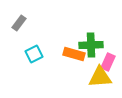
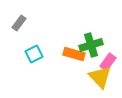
green cross: rotated 15 degrees counterclockwise
pink rectangle: rotated 12 degrees clockwise
yellow triangle: rotated 50 degrees clockwise
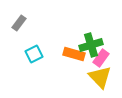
pink rectangle: moved 7 px left, 4 px up
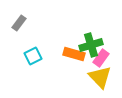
cyan square: moved 1 px left, 2 px down
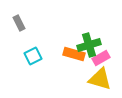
gray rectangle: rotated 63 degrees counterclockwise
green cross: moved 2 px left
pink rectangle: rotated 24 degrees clockwise
yellow triangle: moved 2 px down; rotated 30 degrees counterclockwise
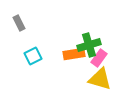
orange rectangle: rotated 25 degrees counterclockwise
pink rectangle: moved 2 px left; rotated 24 degrees counterclockwise
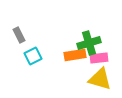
gray rectangle: moved 12 px down
green cross: moved 2 px up
orange rectangle: moved 1 px right, 1 px down
pink rectangle: rotated 48 degrees clockwise
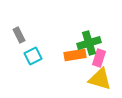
pink rectangle: rotated 66 degrees counterclockwise
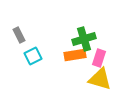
green cross: moved 5 px left, 4 px up
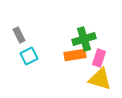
cyan square: moved 4 px left
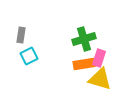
gray rectangle: moved 2 px right; rotated 35 degrees clockwise
orange rectangle: moved 9 px right, 9 px down
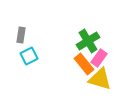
green cross: moved 4 px right, 2 px down; rotated 15 degrees counterclockwise
pink rectangle: rotated 18 degrees clockwise
orange rectangle: rotated 60 degrees clockwise
